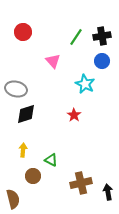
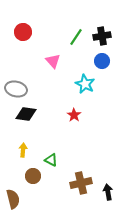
black diamond: rotated 25 degrees clockwise
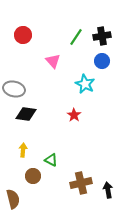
red circle: moved 3 px down
gray ellipse: moved 2 px left
black arrow: moved 2 px up
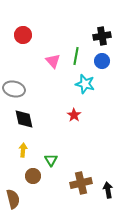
green line: moved 19 px down; rotated 24 degrees counterclockwise
cyan star: rotated 12 degrees counterclockwise
black diamond: moved 2 px left, 5 px down; rotated 70 degrees clockwise
green triangle: rotated 32 degrees clockwise
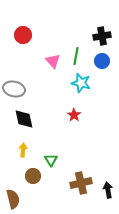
cyan star: moved 4 px left, 1 px up
